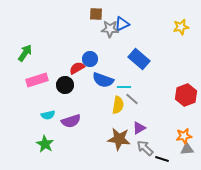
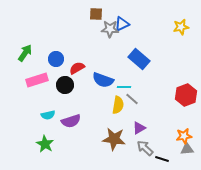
blue circle: moved 34 px left
brown star: moved 5 px left
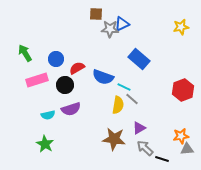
green arrow: rotated 66 degrees counterclockwise
blue semicircle: moved 3 px up
cyan line: rotated 24 degrees clockwise
red hexagon: moved 3 px left, 5 px up
purple semicircle: moved 12 px up
orange star: moved 3 px left
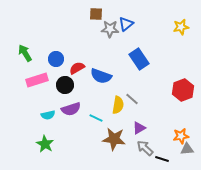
blue triangle: moved 4 px right; rotated 14 degrees counterclockwise
blue rectangle: rotated 15 degrees clockwise
blue semicircle: moved 2 px left, 1 px up
cyan line: moved 28 px left, 31 px down
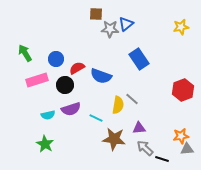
purple triangle: rotated 24 degrees clockwise
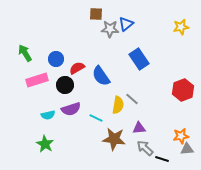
blue semicircle: rotated 35 degrees clockwise
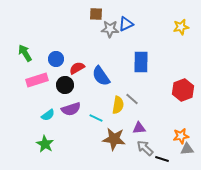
blue triangle: rotated 14 degrees clockwise
blue rectangle: moved 2 px right, 3 px down; rotated 35 degrees clockwise
cyan semicircle: rotated 24 degrees counterclockwise
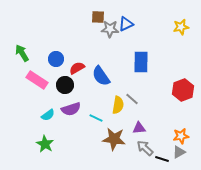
brown square: moved 2 px right, 3 px down
green arrow: moved 3 px left
pink rectangle: rotated 50 degrees clockwise
gray triangle: moved 8 px left, 3 px down; rotated 24 degrees counterclockwise
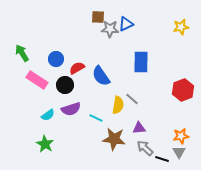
gray triangle: rotated 32 degrees counterclockwise
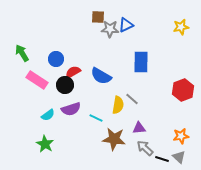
blue triangle: moved 1 px down
red semicircle: moved 4 px left, 4 px down
blue semicircle: rotated 25 degrees counterclockwise
gray triangle: moved 5 px down; rotated 16 degrees counterclockwise
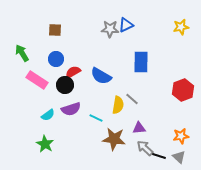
brown square: moved 43 px left, 13 px down
black line: moved 3 px left, 3 px up
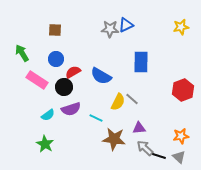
black circle: moved 1 px left, 2 px down
yellow semicircle: moved 3 px up; rotated 18 degrees clockwise
